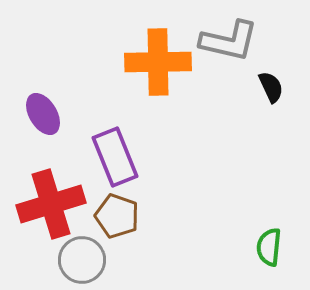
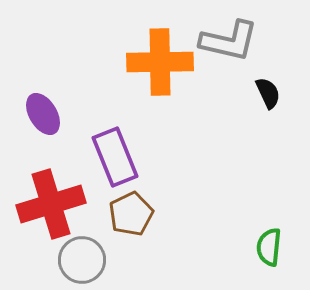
orange cross: moved 2 px right
black semicircle: moved 3 px left, 6 px down
brown pentagon: moved 14 px right, 2 px up; rotated 27 degrees clockwise
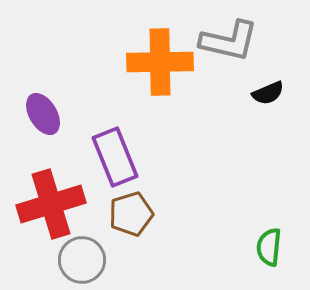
black semicircle: rotated 92 degrees clockwise
brown pentagon: rotated 9 degrees clockwise
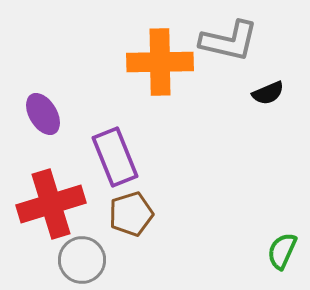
green semicircle: moved 13 px right, 4 px down; rotated 18 degrees clockwise
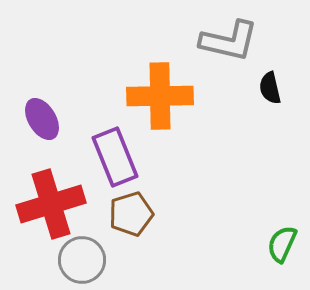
orange cross: moved 34 px down
black semicircle: moved 2 px right, 5 px up; rotated 100 degrees clockwise
purple ellipse: moved 1 px left, 5 px down
green semicircle: moved 7 px up
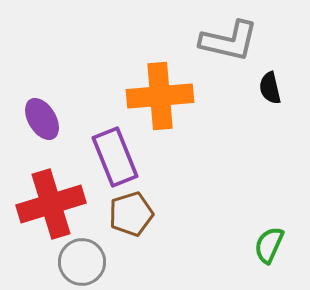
orange cross: rotated 4 degrees counterclockwise
green semicircle: moved 13 px left, 1 px down
gray circle: moved 2 px down
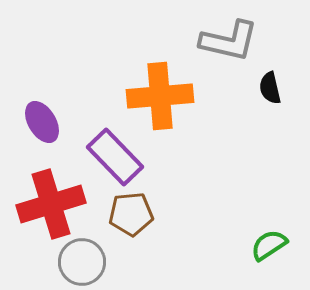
purple ellipse: moved 3 px down
purple rectangle: rotated 22 degrees counterclockwise
brown pentagon: rotated 12 degrees clockwise
green semicircle: rotated 33 degrees clockwise
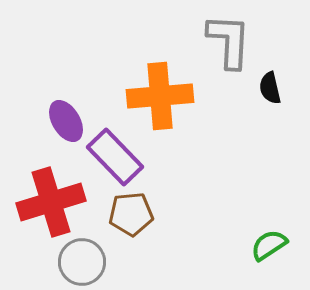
gray L-shape: rotated 100 degrees counterclockwise
purple ellipse: moved 24 px right, 1 px up
red cross: moved 2 px up
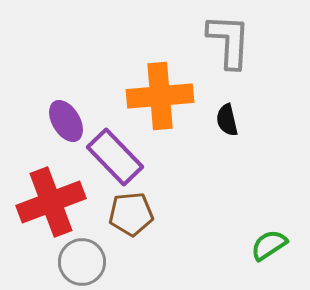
black semicircle: moved 43 px left, 32 px down
red cross: rotated 4 degrees counterclockwise
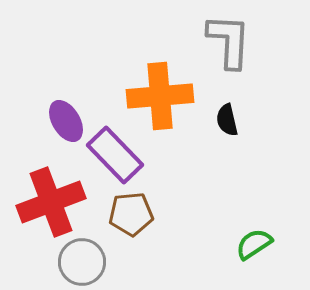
purple rectangle: moved 2 px up
green semicircle: moved 15 px left, 1 px up
